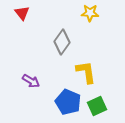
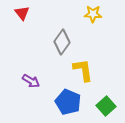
yellow star: moved 3 px right, 1 px down
yellow L-shape: moved 3 px left, 2 px up
green square: moved 9 px right; rotated 18 degrees counterclockwise
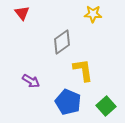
gray diamond: rotated 20 degrees clockwise
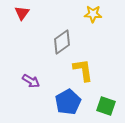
red triangle: rotated 14 degrees clockwise
blue pentagon: rotated 20 degrees clockwise
green square: rotated 30 degrees counterclockwise
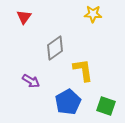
red triangle: moved 2 px right, 4 px down
gray diamond: moved 7 px left, 6 px down
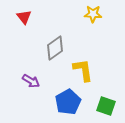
red triangle: rotated 14 degrees counterclockwise
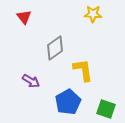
green square: moved 3 px down
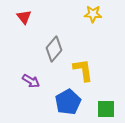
gray diamond: moved 1 px left, 1 px down; rotated 15 degrees counterclockwise
green square: rotated 18 degrees counterclockwise
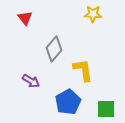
red triangle: moved 1 px right, 1 px down
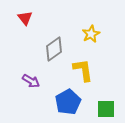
yellow star: moved 2 px left, 20 px down; rotated 30 degrees counterclockwise
gray diamond: rotated 15 degrees clockwise
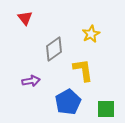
purple arrow: rotated 42 degrees counterclockwise
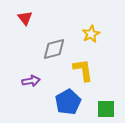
gray diamond: rotated 20 degrees clockwise
